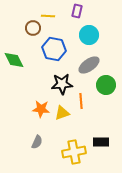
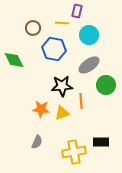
yellow line: moved 14 px right, 7 px down
black star: moved 2 px down
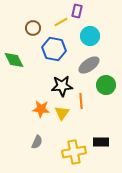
yellow line: moved 1 px left, 1 px up; rotated 32 degrees counterclockwise
cyan circle: moved 1 px right, 1 px down
yellow triangle: rotated 35 degrees counterclockwise
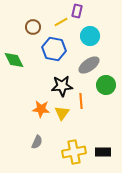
brown circle: moved 1 px up
black rectangle: moved 2 px right, 10 px down
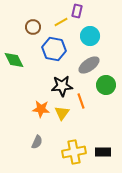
orange line: rotated 14 degrees counterclockwise
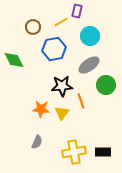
blue hexagon: rotated 20 degrees counterclockwise
